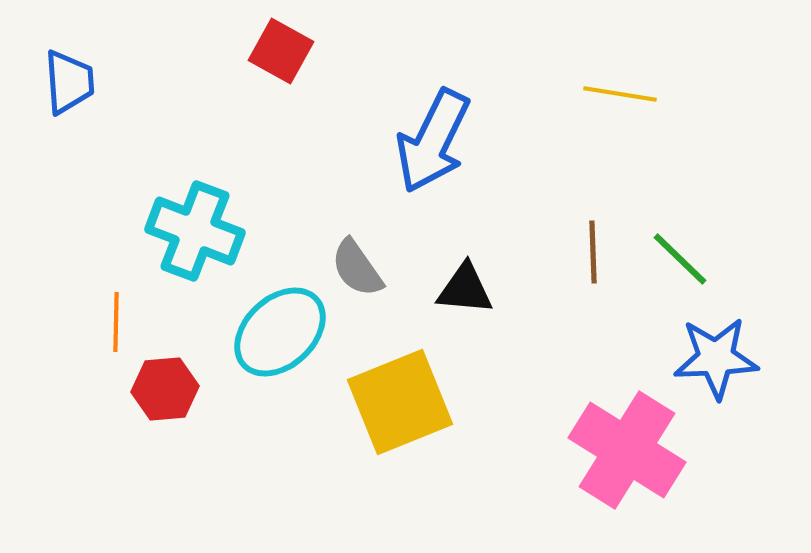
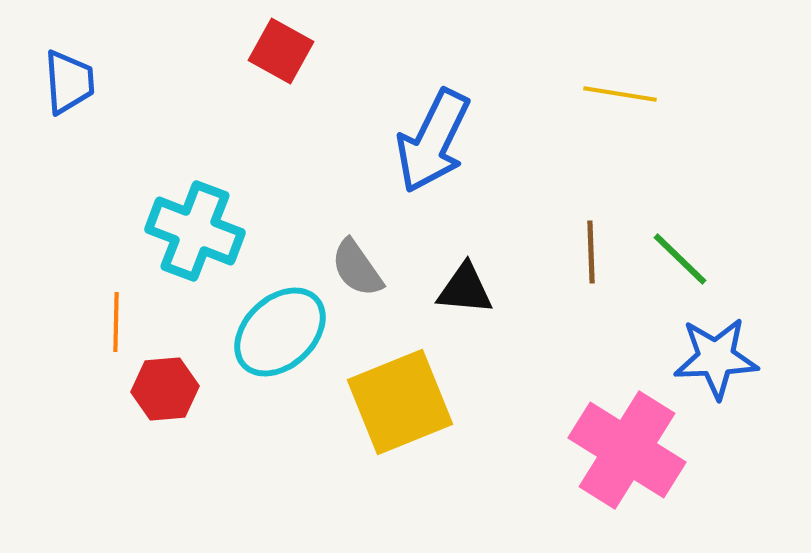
brown line: moved 2 px left
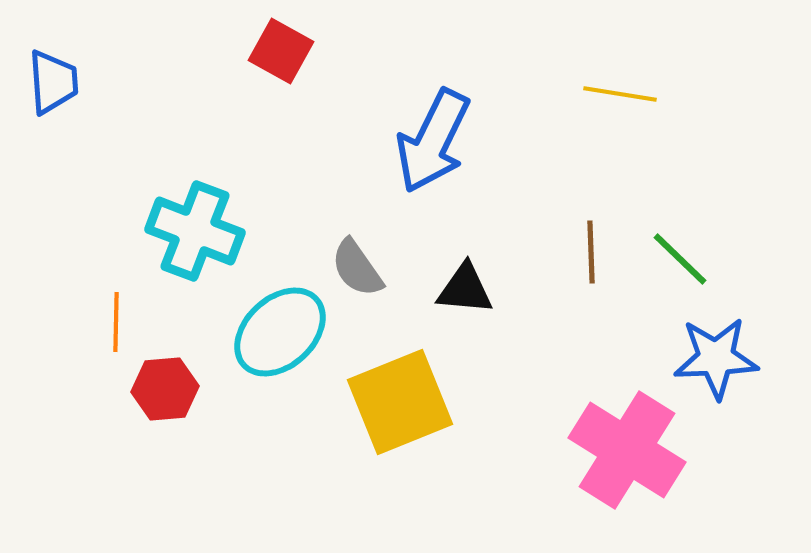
blue trapezoid: moved 16 px left
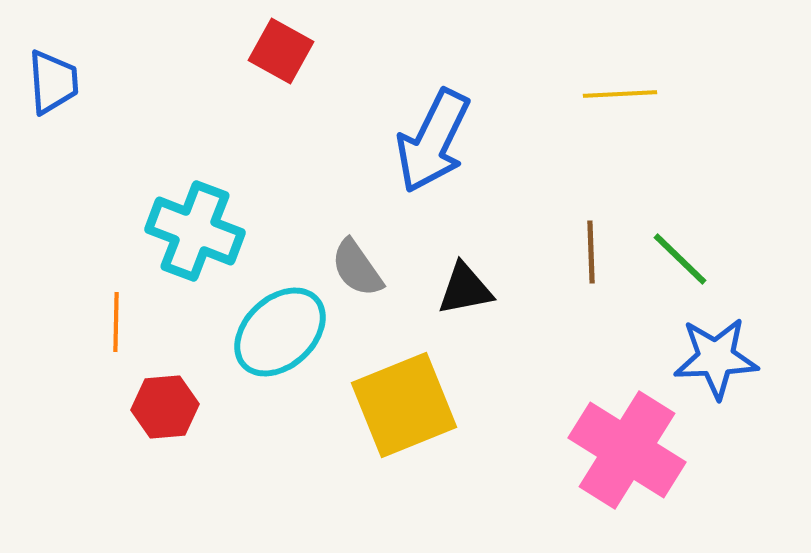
yellow line: rotated 12 degrees counterclockwise
black triangle: rotated 16 degrees counterclockwise
red hexagon: moved 18 px down
yellow square: moved 4 px right, 3 px down
